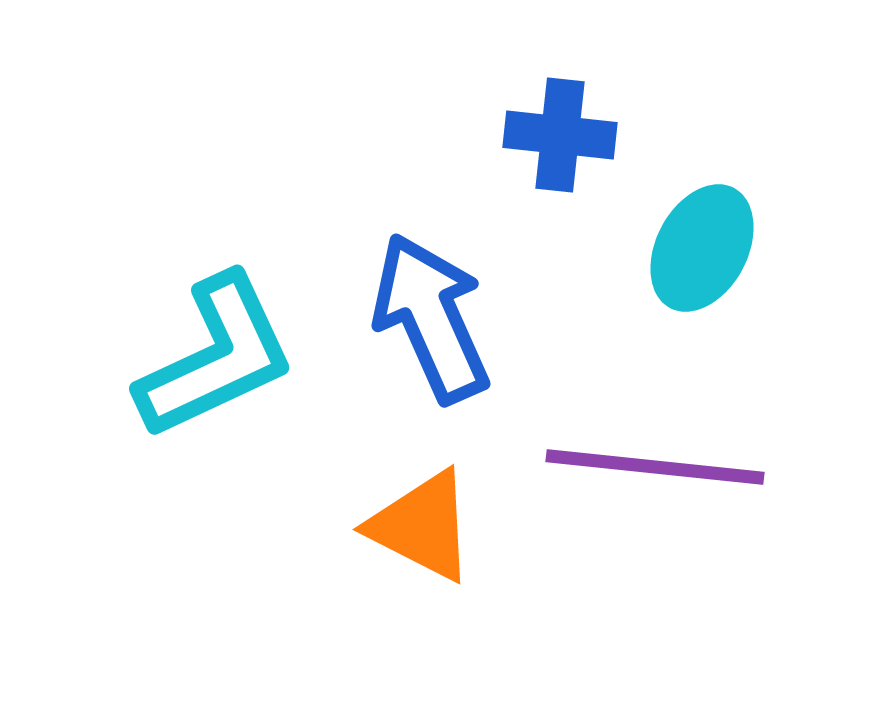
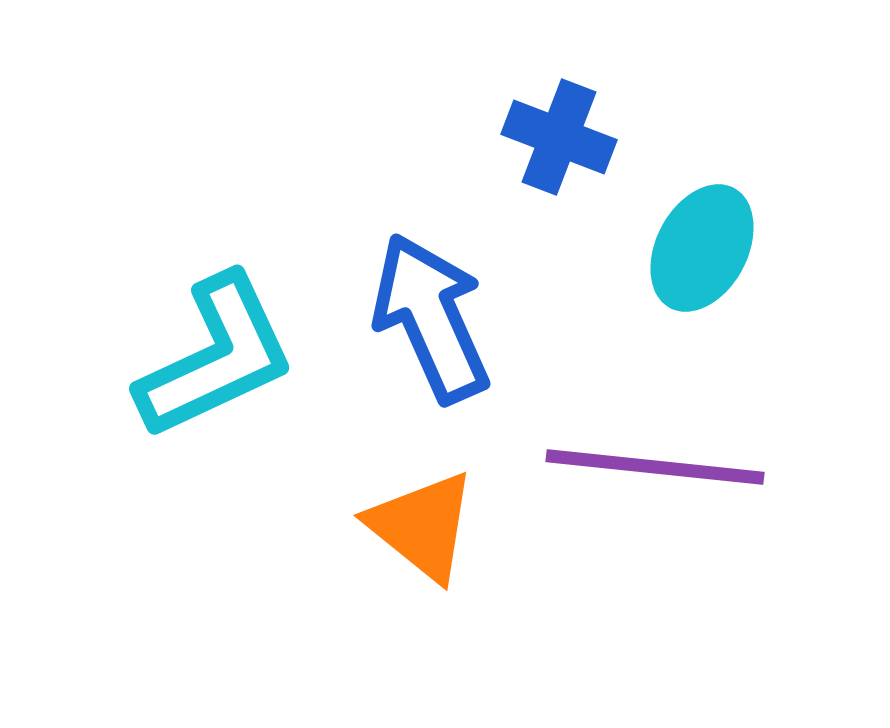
blue cross: moved 1 px left, 2 px down; rotated 15 degrees clockwise
orange triangle: rotated 12 degrees clockwise
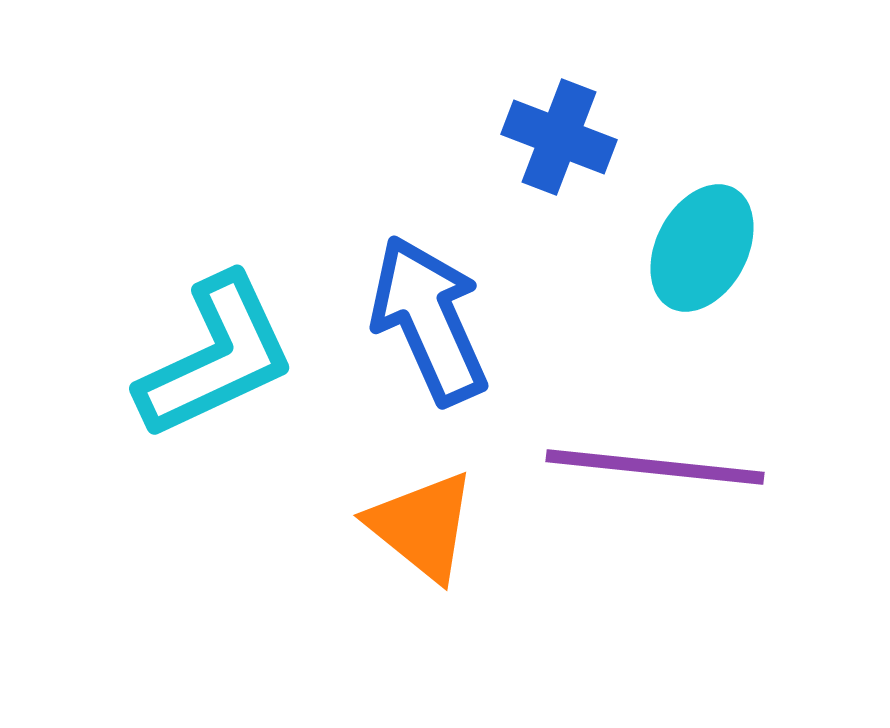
blue arrow: moved 2 px left, 2 px down
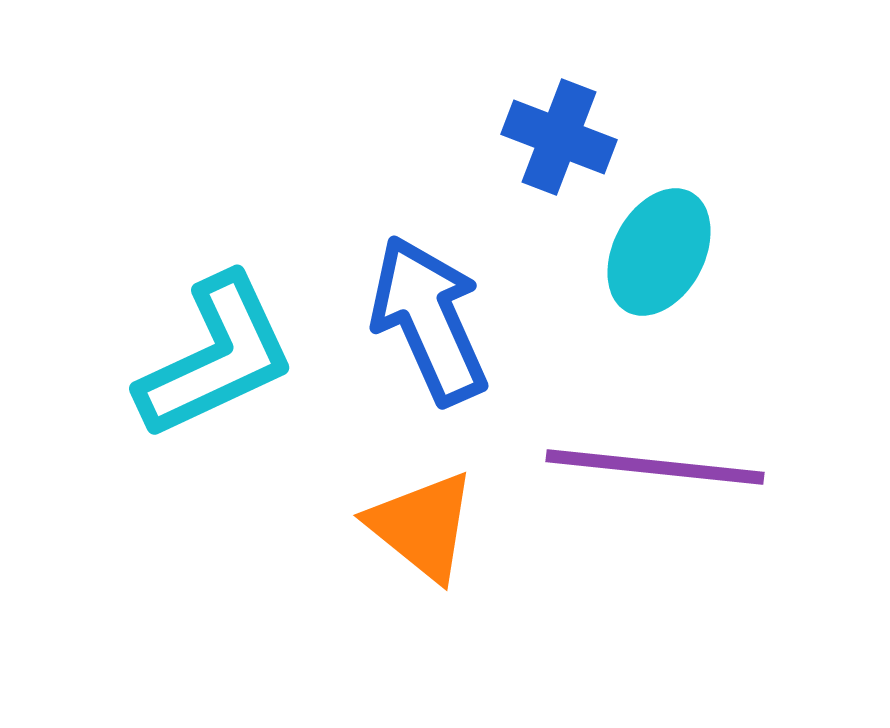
cyan ellipse: moved 43 px left, 4 px down
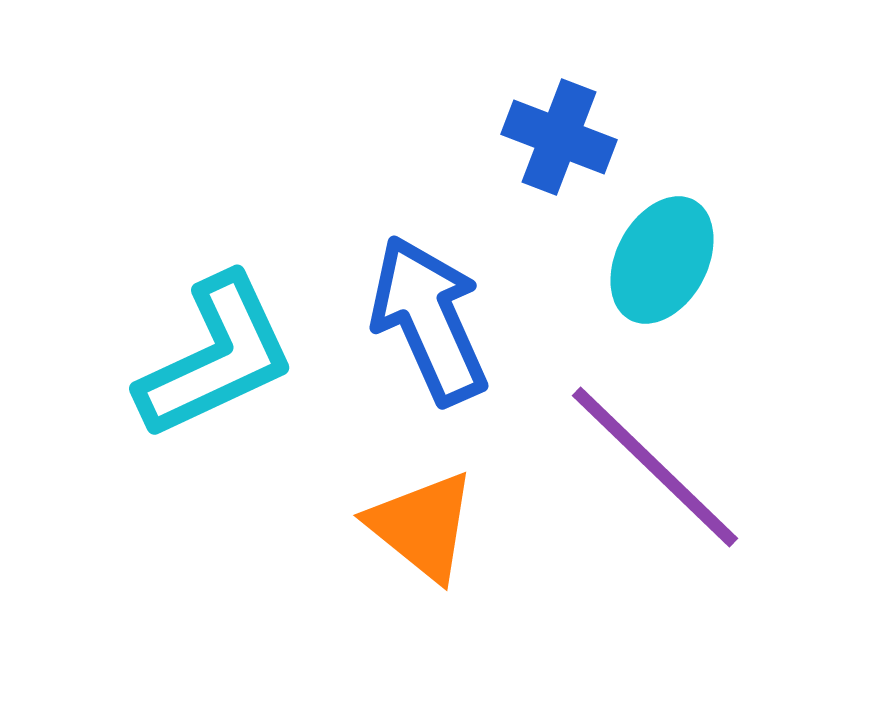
cyan ellipse: moved 3 px right, 8 px down
purple line: rotated 38 degrees clockwise
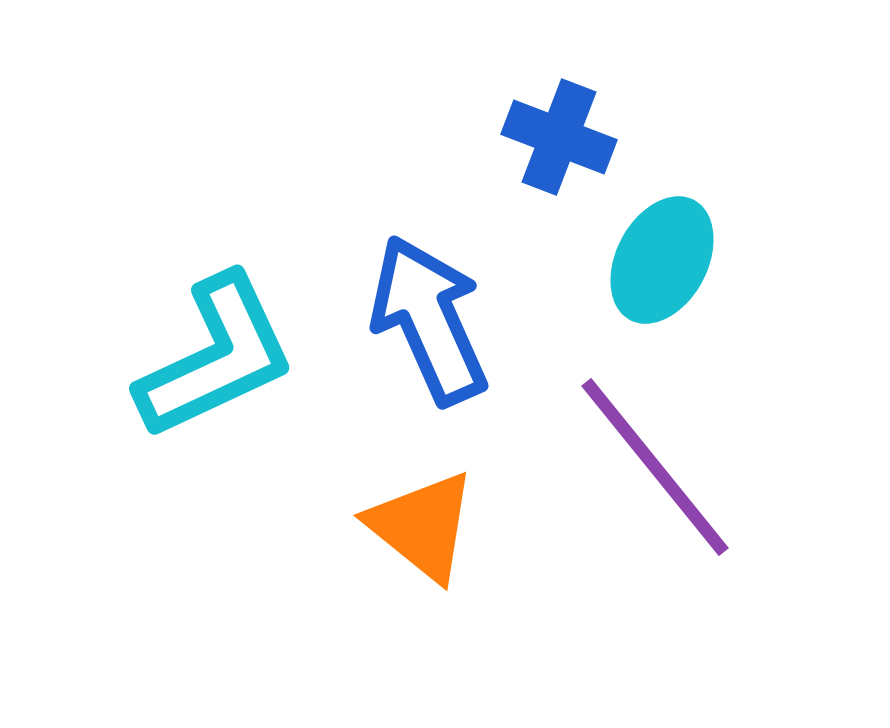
purple line: rotated 7 degrees clockwise
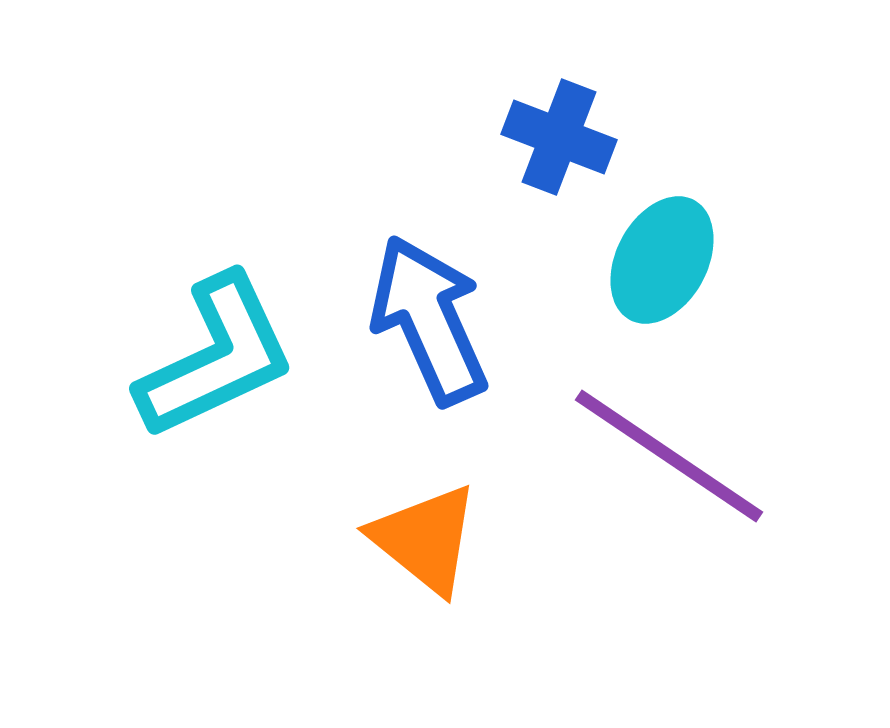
purple line: moved 14 px right, 11 px up; rotated 17 degrees counterclockwise
orange triangle: moved 3 px right, 13 px down
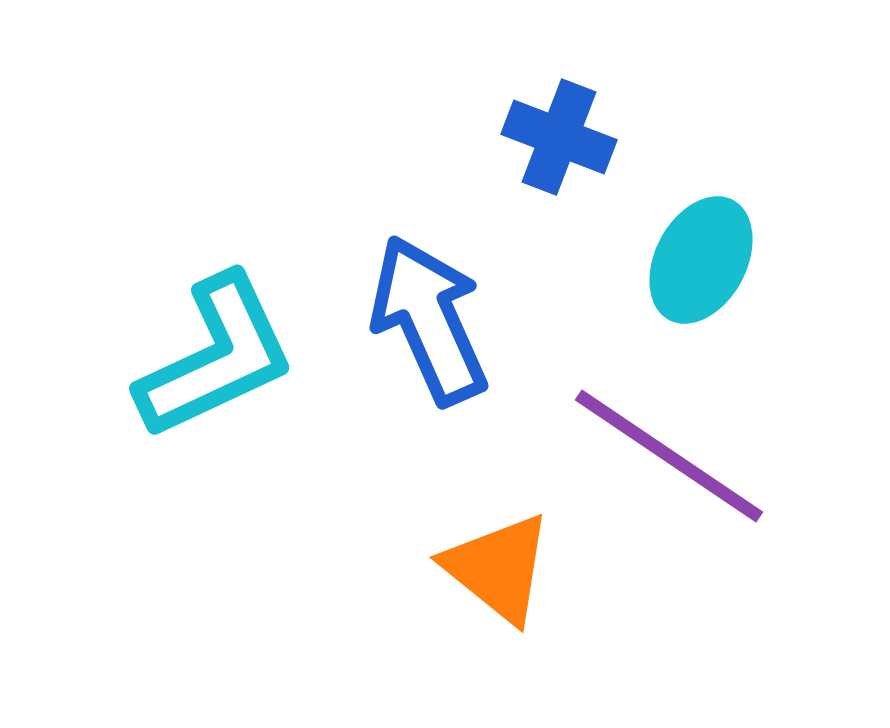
cyan ellipse: moved 39 px right
orange triangle: moved 73 px right, 29 px down
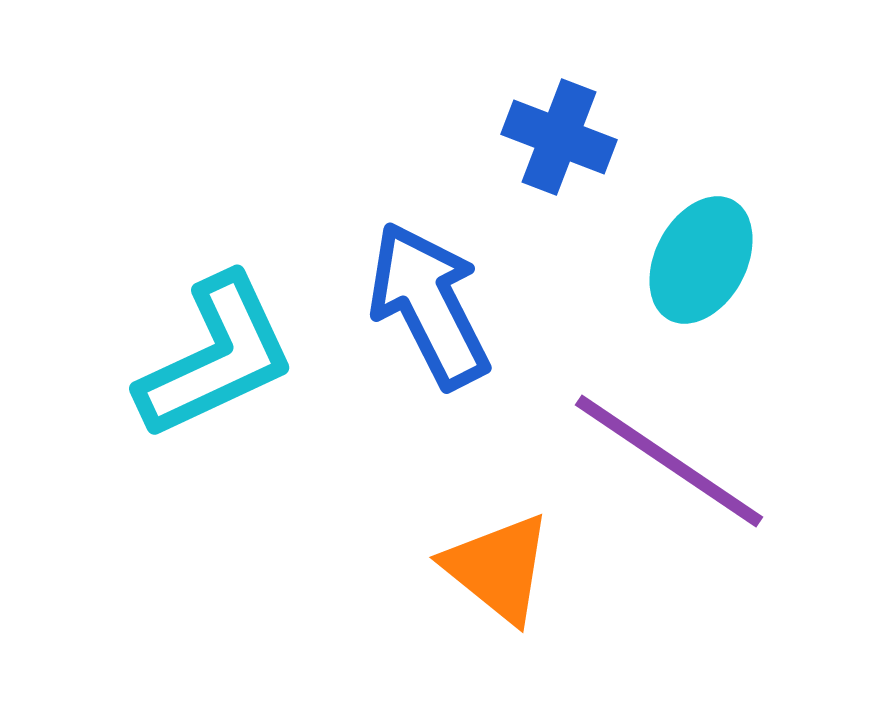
blue arrow: moved 15 px up; rotated 3 degrees counterclockwise
purple line: moved 5 px down
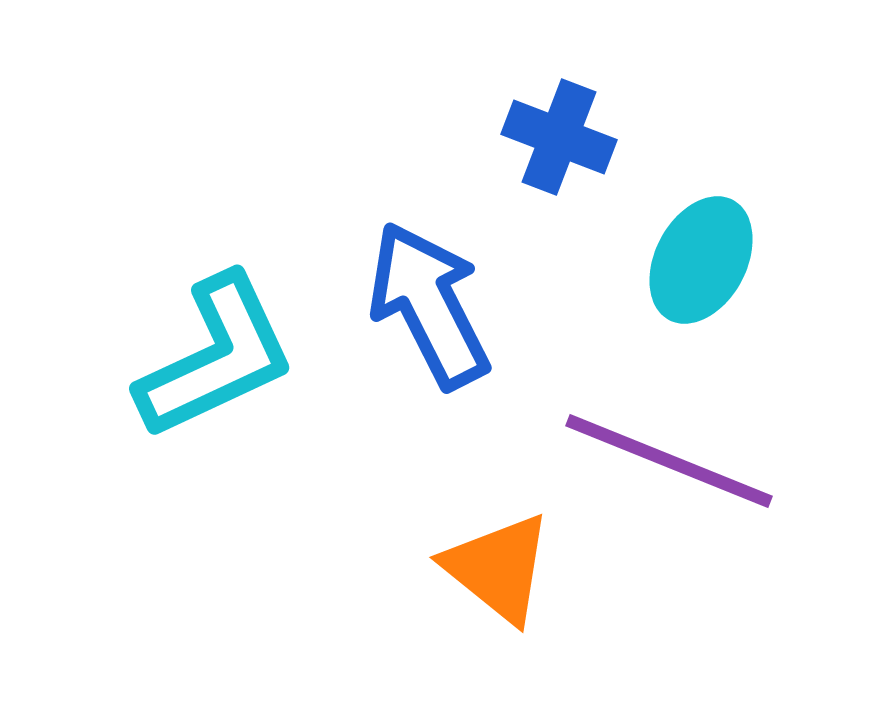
purple line: rotated 12 degrees counterclockwise
